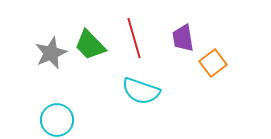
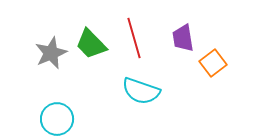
green trapezoid: moved 1 px right, 1 px up
cyan circle: moved 1 px up
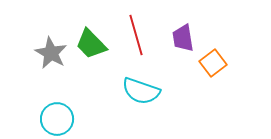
red line: moved 2 px right, 3 px up
gray star: rotated 20 degrees counterclockwise
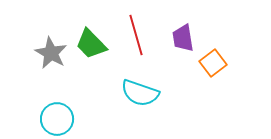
cyan semicircle: moved 1 px left, 2 px down
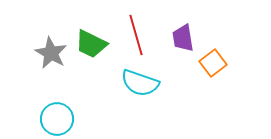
green trapezoid: rotated 20 degrees counterclockwise
cyan semicircle: moved 10 px up
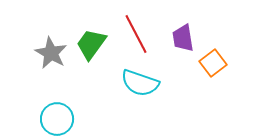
red line: moved 1 px up; rotated 12 degrees counterclockwise
green trapezoid: rotated 100 degrees clockwise
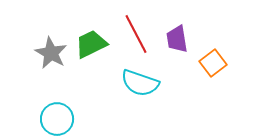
purple trapezoid: moved 6 px left, 1 px down
green trapezoid: rotated 28 degrees clockwise
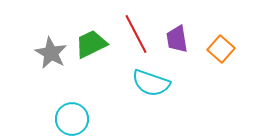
orange square: moved 8 px right, 14 px up; rotated 12 degrees counterclockwise
cyan semicircle: moved 11 px right
cyan circle: moved 15 px right
